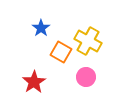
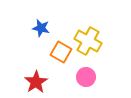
blue star: rotated 24 degrees counterclockwise
red star: moved 2 px right
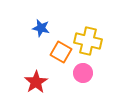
yellow cross: rotated 16 degrees counterclockwise
pink circle: moved 3 px left, 4 px up
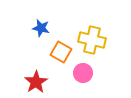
yellow cross: moved 4 px right, 1 px up
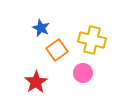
blue star: rotated 12 degrees clockwise
orange square: moved 4 px left, 2 px up; rotated 25 degrees clockwise
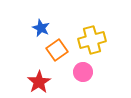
yellow cross: rotated 28 degrees counterclockwise
pink circle: moved 1 px up
red star: moved 3 px right
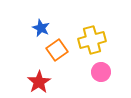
pink circle: moved 18 px right
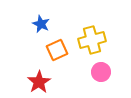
blue star: moved 4 px up
orange square: rotated 10 degrees clockwise
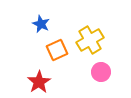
yellow cross: moved 2 px left; rotated 16 degrees counterclockwise
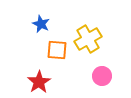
yellow cross: moved 2 px left, 1 px up
orange square: rotated 30 degrees clockwise
pink circle: moved 1 px right, 4 px down
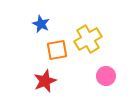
orange square: rotated 15 degrees counterclockwise
pink circle: moved 4 px right
red star: moved 6 px right, 1 px up; rotated 10 degrees clockwise
